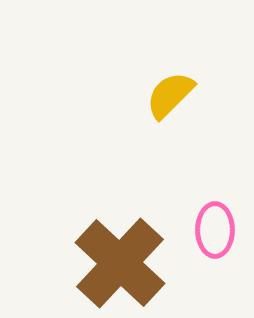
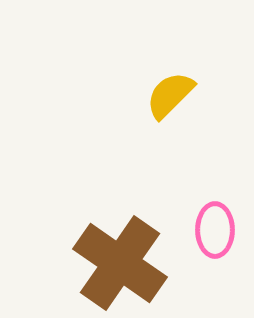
brown cross: rotated 8 degrees counterclockwise
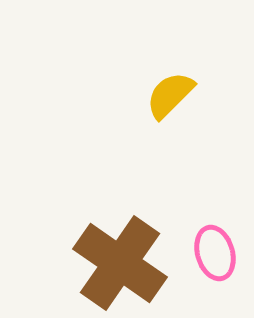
pink ellipse: moved 23 px down; rotated 16 degrees counterclockwise
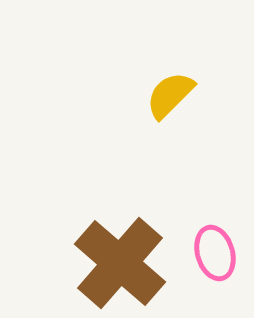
brown cross: rotated 6 degrees clockwise
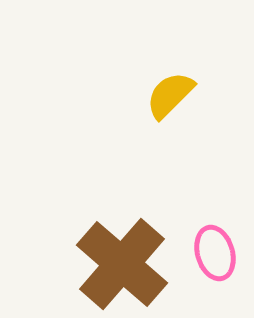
brown cross: moved 2 px right, 1 px down
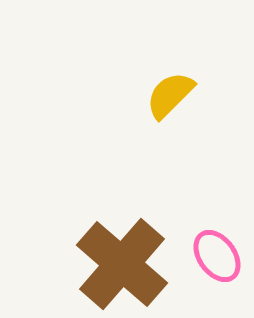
pink ellipse: moved 2 px right, 3 px down; rotated 20 degrees counterclockwise
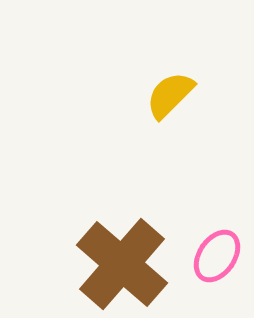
pink ellipse: rotated 70 degrees clockwise
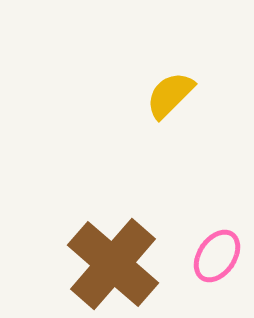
brown cross: moved 9 px left
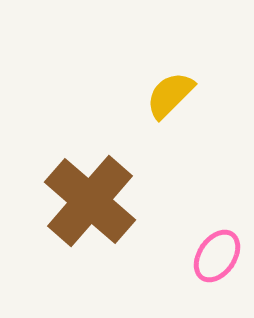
brown cross: moved 23 px left, 63 px up
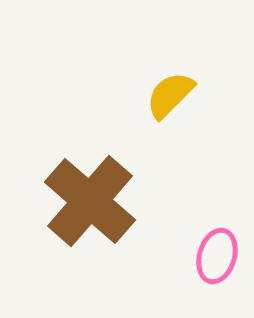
pink ellipse: rotated 18 degrees counterclockwise
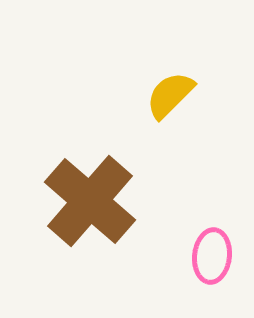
pink ellipse: moved 5 px left; rotated 10 degrees counterclockwise
